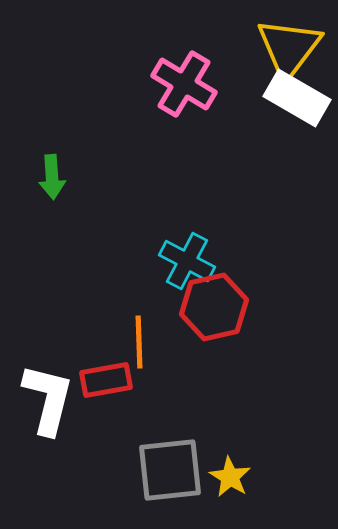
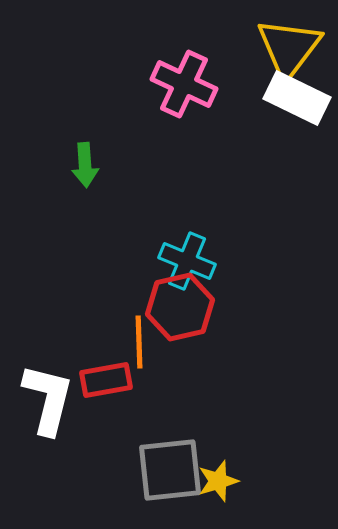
pink cross: rotated 6 degrees counterclockwise
white rectangle: rotated 4 degrees counterclockwise
green arrow: moved 33 px right, 12 px up
cyan cross: rotated 6 degrees counterclockwise
red hexagon: moved 34 px left
yellow star: moved 12 px left, 4 px down; rotated 24 degrees clockwise
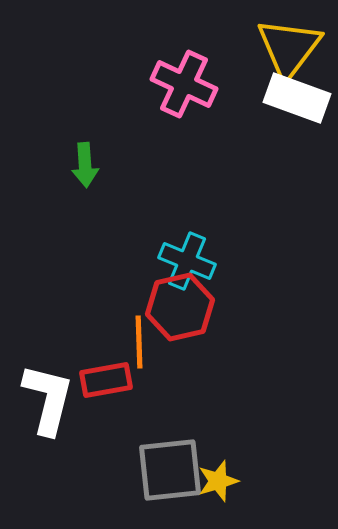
white rectangle: rotated 6 degrees counterclockwise
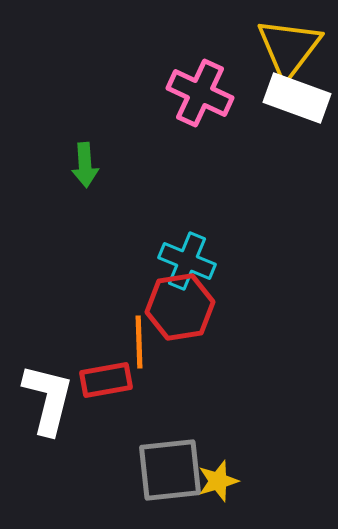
pink cross: moved 16 px right, 9 px down
red hexagon: rotated 4 degrees clockwise
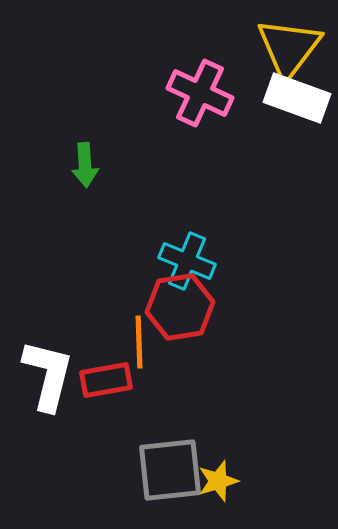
white L-shape: moved 24 px up
